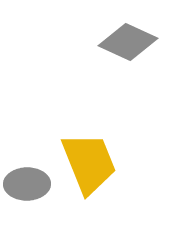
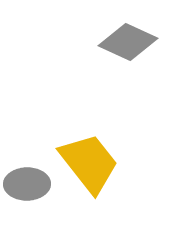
yellow trapezoid: rotated 16 degrees counterclockwise
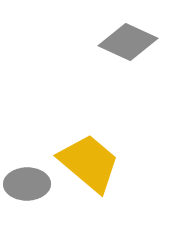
yellow trapezoid: rotated 12 degrees counterclockwise
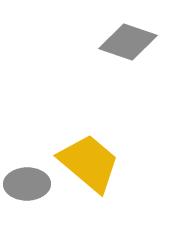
gray diamond: rotated 6 degrees counterclockwise
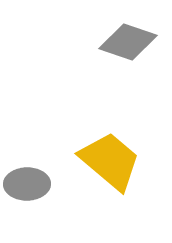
yellow trapezoid: moved 21 px right, 2 px up
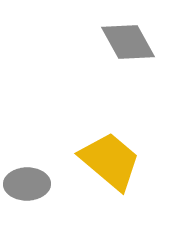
gray diamond: rotated 42 degrees clockwise
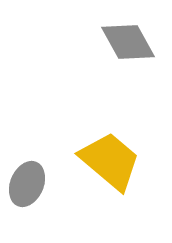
gray ellipse: rotated 66 degrees counterclockwise
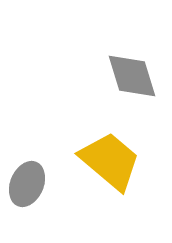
gray diamond: moved 4 px right, 34 px down; rotated 12 degrees clockwise
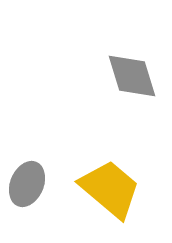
yellow trapezoid: moved 28 px down
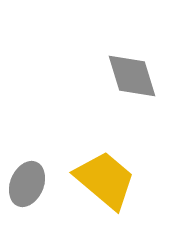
yellow trapezoid: moved 5 px left, 9 px up
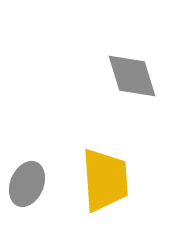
yellow trapezoid: rotated 46 degrees clockwise
